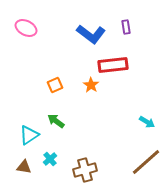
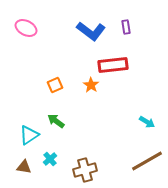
blue L-shape: moved 3 px up
brown line: moved 1 px right, 1 px up; rotated 12 degrees clockwise
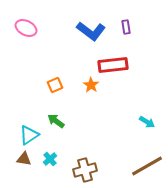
brown line: moved 5 px down
brown triangle: moved 8 px up
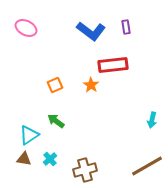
cyan arrow: moved 5 px right, 2 px up; rotated 70 degrees clockwise
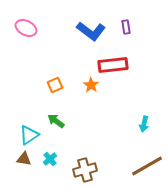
cyan arrow: moved 8 px left, 4 px down
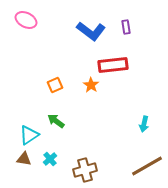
pink ellipse: moved 8 px up
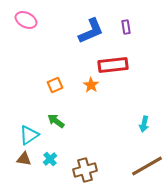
blue L-shape: rotated 60 degrees counterclockwise
